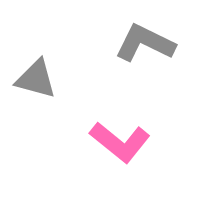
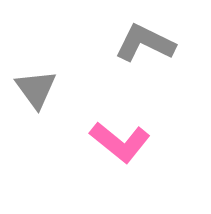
gray triangle: moved 10 px down; rotated 39 degrees clockwise
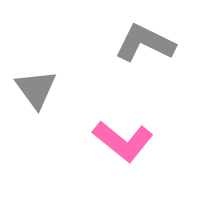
pink L-shape: moved 3 px right, 1 px up
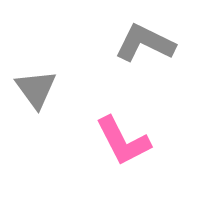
pink L-shape: rotated 24 degrees clockwise
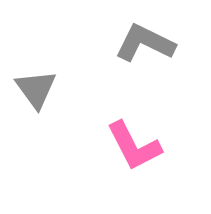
pink L-shape: moved 11 px right, 5 px down
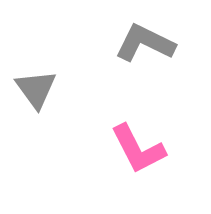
pink L-shape: moved 4 px right, 3 px down
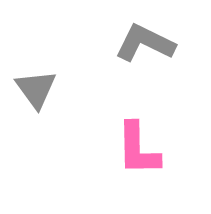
pink L-shape: rotated 26 degrees clockwise
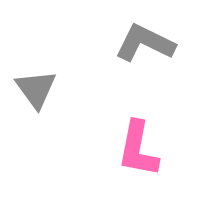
pink L-shape: rotated 12 degrees clockwise
